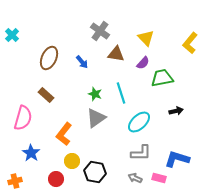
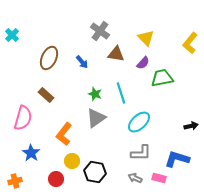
black arrow: moved 15 px right, 15 px down
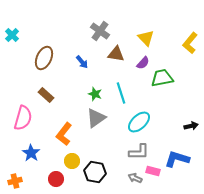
brown ellipse: moved 5 px left
gray L-shape: moved 2 px left, 1 px up
pink rectangle: moved 6 px left, 7 px up
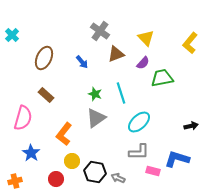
brown triangle: rotated 30 degrees counterclockwise
gray arrow: moved 17 px left
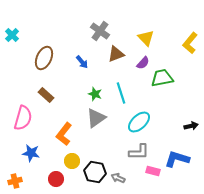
blue star: rotated 24 degrees counterclockwise
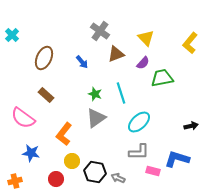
pink semicircle: rotated 110 degrees clockwise
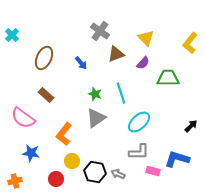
blue arrow: moved 1 px left, 1 px down
green trapezoid: moved 6 px right; rotated 10 degrees clockwise
black arrow: rotated 32 degrees counterclockwise
gray arrow: moved 4 px up
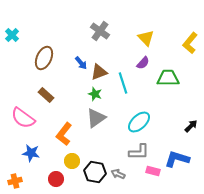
brown triangle: moved 17 px left, 18 px down
cyan line: moved 2 px right, 10 px up
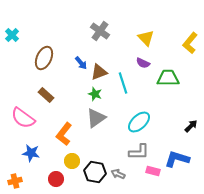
purple semicircle: rotated 72 degrees clockwise
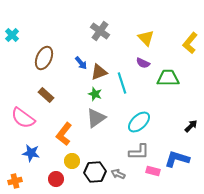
cyan line: moved 1 px left
black hexagon: rotated 15 degrees counterclockwise
